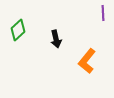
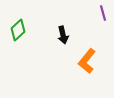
purple line: rotated 14 degrees counterclockwise
black arrow: moved 7 px right, 4 px up
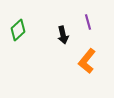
purple line: moved 15 px left, 9 px down
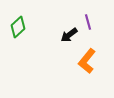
green diamond: moved 3 px up
black arrow: moved 6 px right; rotated 66 degrees clockwise
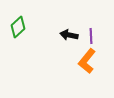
purple line: moved 3 px right, 14 px down; rotated 14 degrees clockwise
black arrow: rotated 48 degrees clockwise
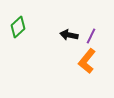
purple line: rotated 28 degrees clockwise
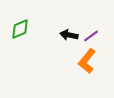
green diamond: moved 2 px right, 2 px down; rotated 20 degrees clockwise
purple line: rotated 28 degrees clockwise
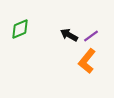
black arrow: rotated 18 degrees clockwise
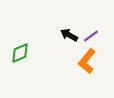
green diamond: moved 24 px down
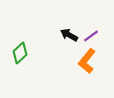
green diamond: rotated 20 degrees counterclockwise
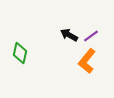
green diamond: rotated 35 degrees counterclockwise
